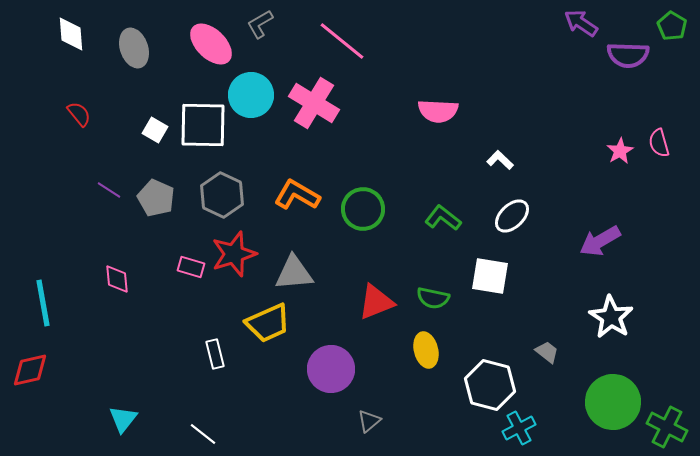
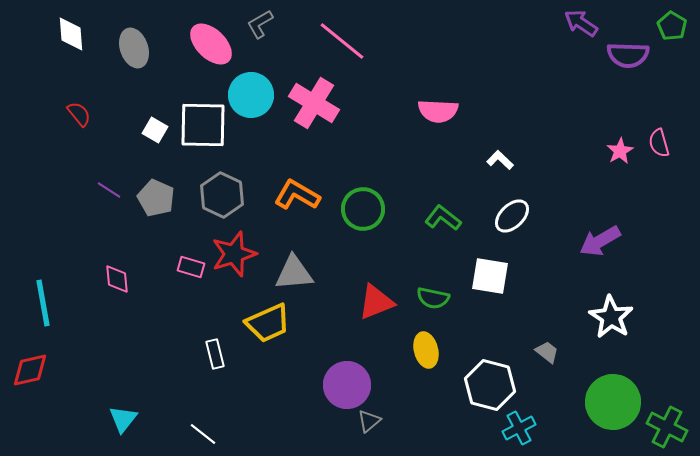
purple circle at (331, 369): moved 16 px right, 16 px down
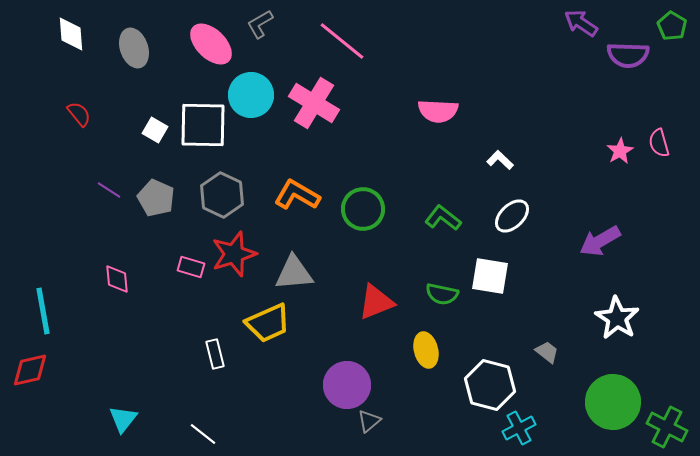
green semicircle at (433, 298): moved 9 px right, 4 px up
cyan line at (43, 303): moved 8 px down
white star at (611, 317): moved 6 px right, 1 px down
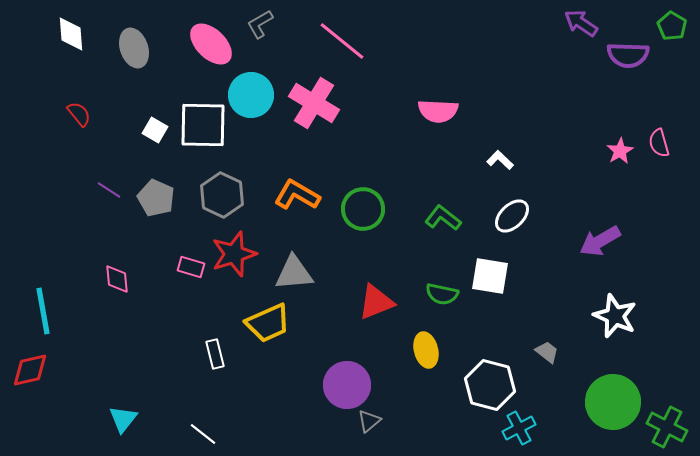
white star at (617, 318): moved 2 px left, 2 px up; rotated 9 degrees counterclockwise
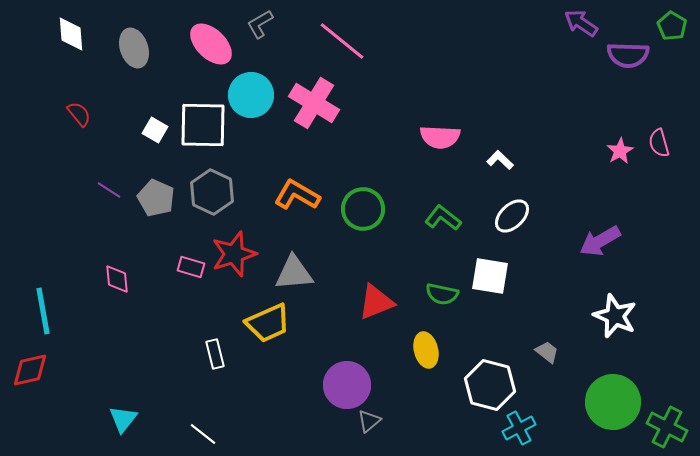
pink semicircle at (438, 111): moved 2 px right, 26 px down
gray hexagon at (222, 195): moved 10 px left, 3 px up
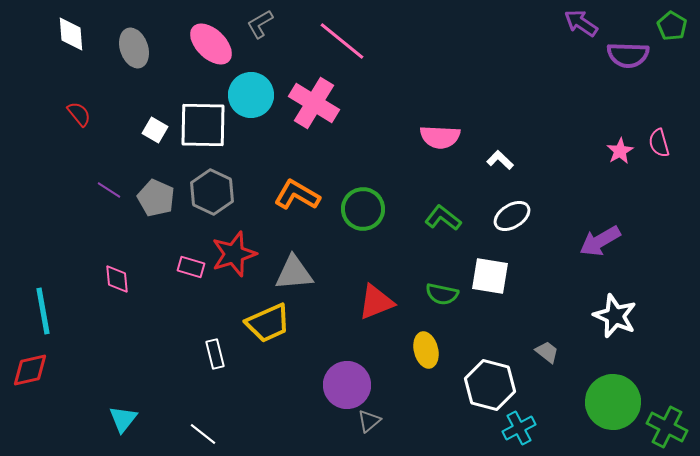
white ellipse at (512, 216): rotated 12 degrees clockwise
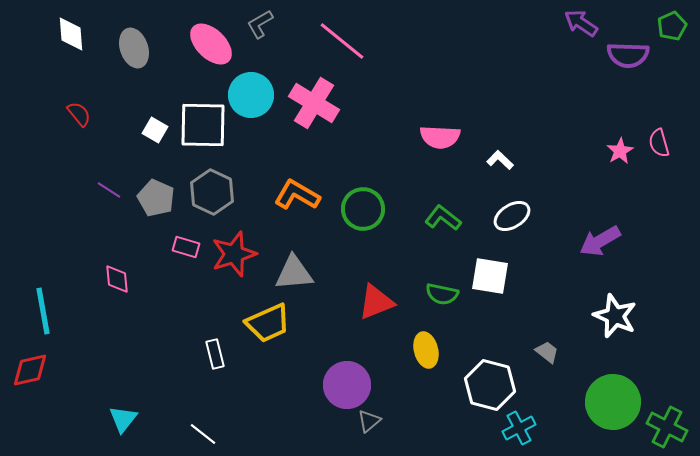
green pentagon at (672, 26): rotated 16 degrees clockwise
pink rectangle at (191, 267): moved 5 px left, 20 px up
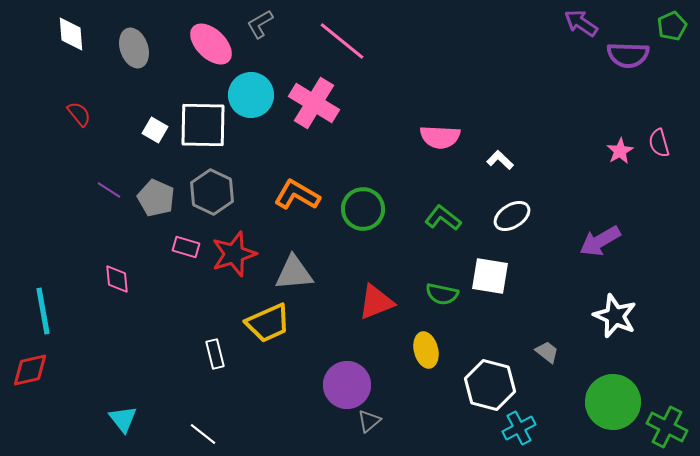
cyan triangle at (123, 419): rotated 16 degrees counterclockwise
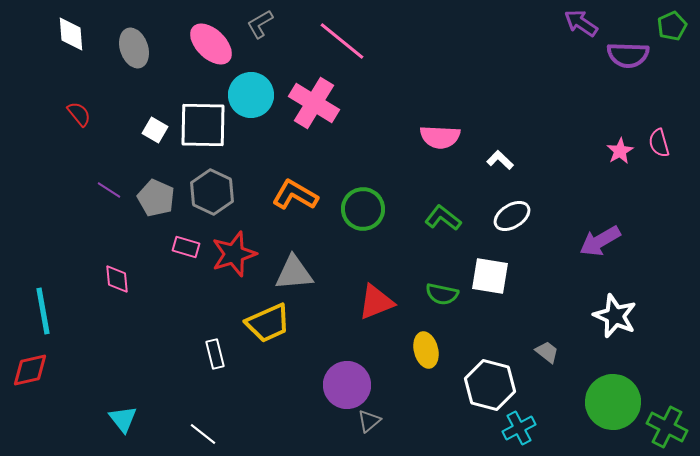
orange L-shape at (297, 195): moved 2 px left
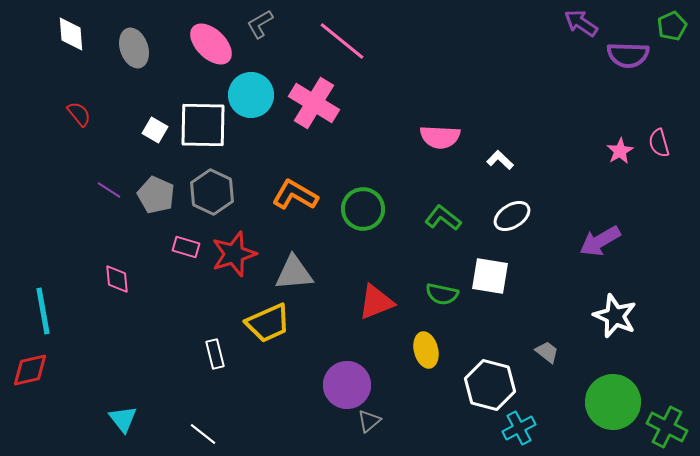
gray pentagon at (156, 198): moved 3 px up
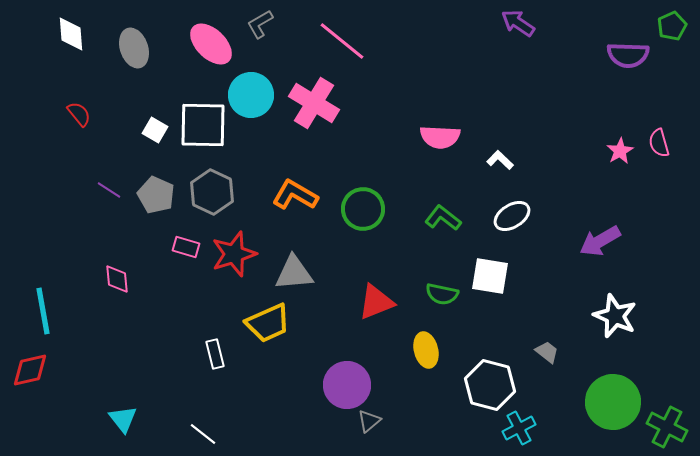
purple arrow at (581, 23): moved 63 px left
